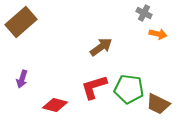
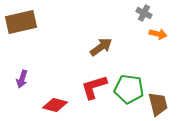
brown rectangle: rotated 28 degrees clockwise
brown trapezoid: rotated 130 degrees counterclockwise
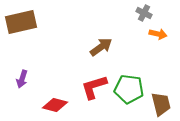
brown trapezoid: moved 3 px right
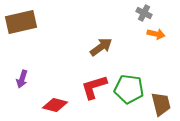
orange arrow: moved 2 px left
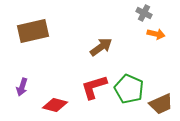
brown rectangle: moved 12 px right, 9 px down
purple arrow: moved 8 px down
green pentagon: rotated 16 degrees clockwise
brown trapezoid: rotated 80 degrees clockwise
